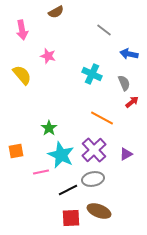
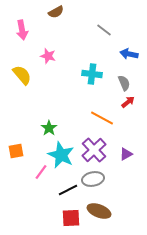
cyan cross: rotated 18 degrees counterclockwise
red arrow: moved 4 px left
pink line: rotated 42 degrees counterclockwise
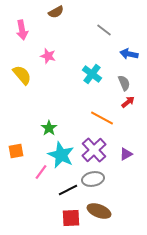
cyan cross: rotated 30 degrees clockwise
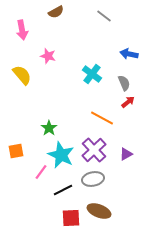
gray line: moved 14 px up
black line: moved 5 px left
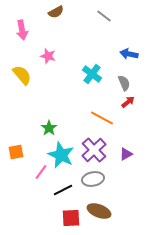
orange square: moved 1 px down
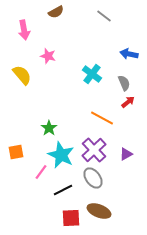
pink arrow: moved 2 px right
gray ellipse: moved 1 px up; rotated 65 degrees clockwise
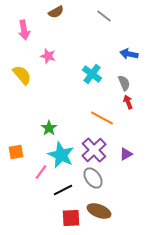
red arrow: rotated 72 degrees counterclockwise
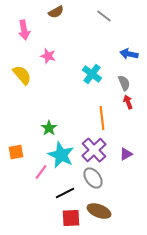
orange line: rotated 55 degrees clockwise
black line: moved 2 px right, 3 px down
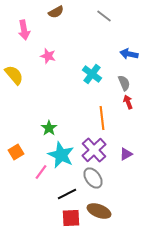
yellow semicircle: moved 8 px left
orange square: rotated 21 degrees counterclockwise
black line: moved 2 px right, 1 px down
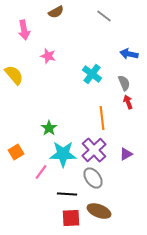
cyan star: moved 2 px right, 1 px up; rotated 24 degrees counterclockwise
black line: rotated 30 degrees clockwise
